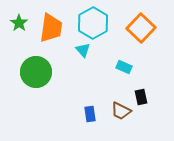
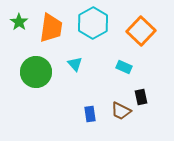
green star: moved 1 px up
orange square: moved 3 px down
cyan triangle: moved 8 px left, 14 px down
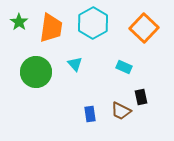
orange square: moved 3 px right, 3 px up
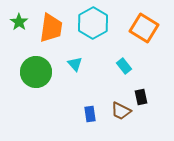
orange square: rotated 12 degrees counterclockwise
cyan rectangle: moved 1 px up; rotated 28 degrees clockwise
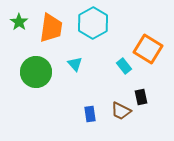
orange square: moved 4 px right, 21 px down
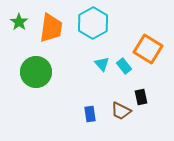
cyan triangle: moved 27 px right
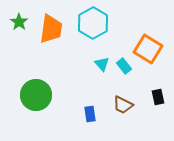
orange trapezoid: moved 1 px down
green circle: moved 23 px down
black rectangle: moved 17 px right
brown trapezoid: moved 2 px right, 6 px up
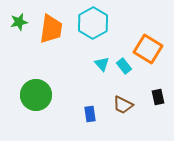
green star: rotated 24 degrees clockwise
